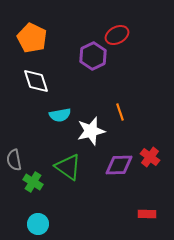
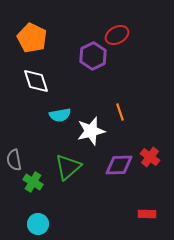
green triangle: rotated 44 degrees clockwise
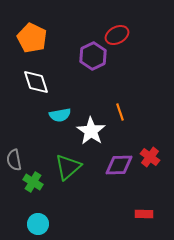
white diamond: moved 1 px down
white star: rotated 24 degrees counterclockwise
red rectangle: moved 3 px left
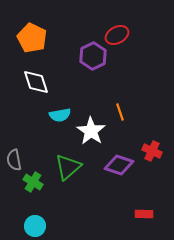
red cross: moved 2 px right, 6 px up; rotated 12 degrees counterclockwise
purple diamond: rotated 20 degrees clockwise
cyan circle: moved 3 px left, 2 px down
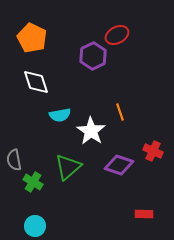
red cross: moved 1 px right
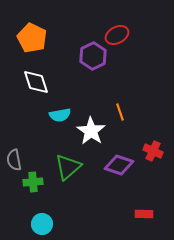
green cross: rotated 36 degrees counterclockwise
cyan circle: moved 7 px right, 2 px up
